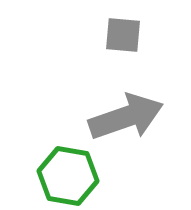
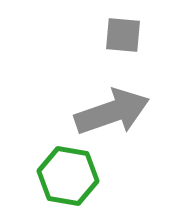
gray arrow: moved 14 px left, 5 px up
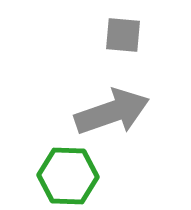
green hexagon: rotated 8 degrees counterclockwise
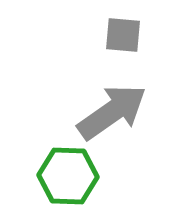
gray arrow: rotated 16 degrees counterclockwise
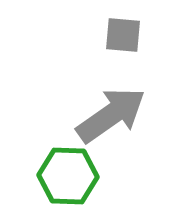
gray arrow: moved 1 px left, 3 px down
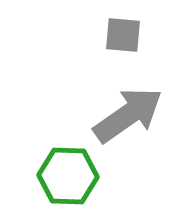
gray arrow: moved 17 px right
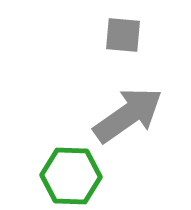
green hexagon: moved 3 px right
